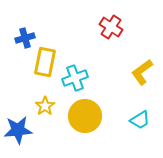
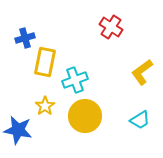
cyan cross: moved 2 px down
blue star: rotated 16 degrees clockwise
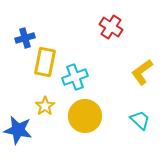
cyan cross: moved 3 px up
cyan trapezoid: rotated 105 degrees counterclockwise
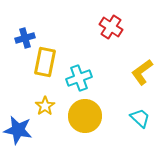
cyan cross: moved 4 px right, 1 px down
cyan trapezoid: moved 2 px up
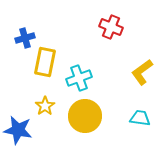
red cross: rotated 10 degrees counterclockwise
cyan trapezoid: rotated 35 degrees counterclockwise
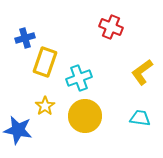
yellow rectangle: rotated 8 degrees clockwise
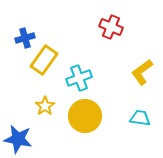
yellow rectangle: moved 1 px left, 2 px up; rotated 16 degrees clockwise
blue star: moved 9 px down
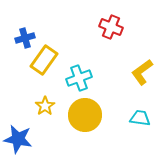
yellow circle: moved 1 px up
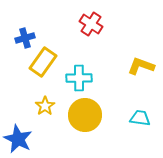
red cross: moved 20 px left, 3 px up; rotated 10 degrees clockwise
yellow rectangle: moved 1 px left, 2 px down
yellow L-shape: moved 1 px left, 6 px up; rotated 56 degrees clockwise
cyan cross: rotated 20 degrees clockwise
blue star: rotated 16 degrees clockwise
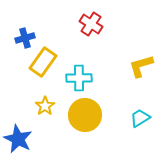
yellow L-shape: rotated 36 degrees counterclockwise
cyan trapezoid: rotated 40 degrees counterclockwise
